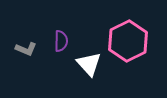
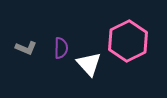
purple semicircle: moved 7 px down
gray L-shape: moved 1 px up
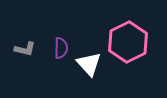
pink hexagon: moved 1 px down
gray L-shape: moved 1 px left, 1 px down; rotated 10 degrees counterclockwise
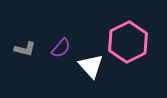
purple semicircle: rotated 40 degrees clockwise
white triangle: moved 2 px right, 2 px down
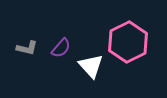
gray L-shape: moved 2 px right, 1 px up
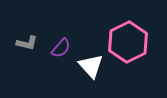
gray L-shape: moved 5 px up
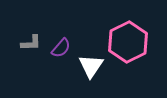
gray L-shape: moved 4 px right; rotated 15 degrees counterclockwise
white triangle: rotated 16 degrees clockwise
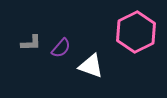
pink hexagon: moved 8 px right, 10 px up
white triangle: rotated 44 degrees counterclockwise
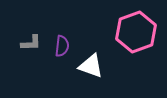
pink hexagon: rotated 6 degrees clockwise
purple semicircle: moved 1 px right, 2 px up; rotated 35 degrees counterclockwise
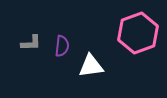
pink hexagon: moved 2 px right, 1 px down
white triangle: rotated 28 degrees counterclockwise
